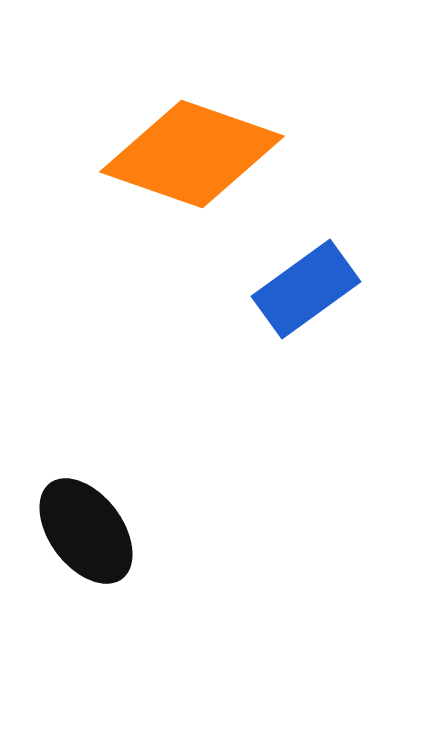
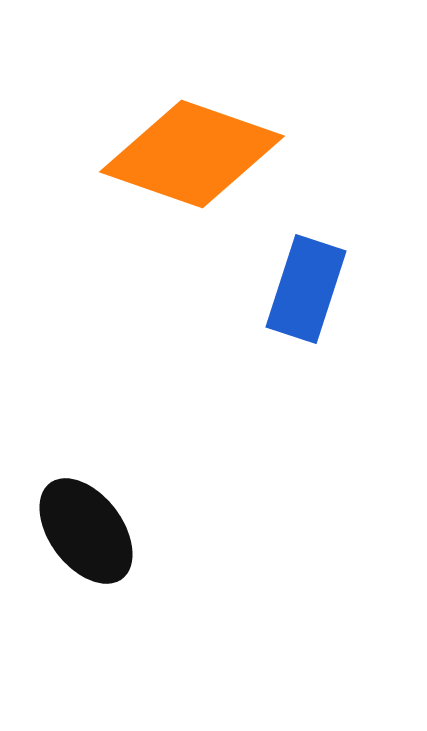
blue rectangle: rotated 36 degrees counterclockwise
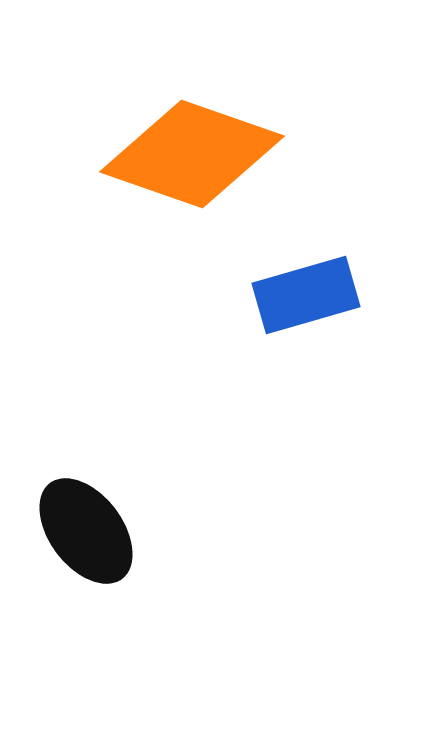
blue rectangle: moved 6 px down; rotated 56 degrees clockwise
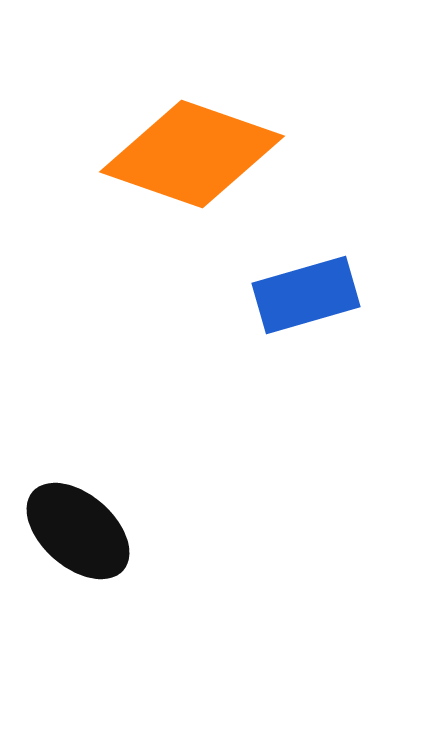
black ellipse: moved 8 px left; rotated 12 degrees counterclockwise
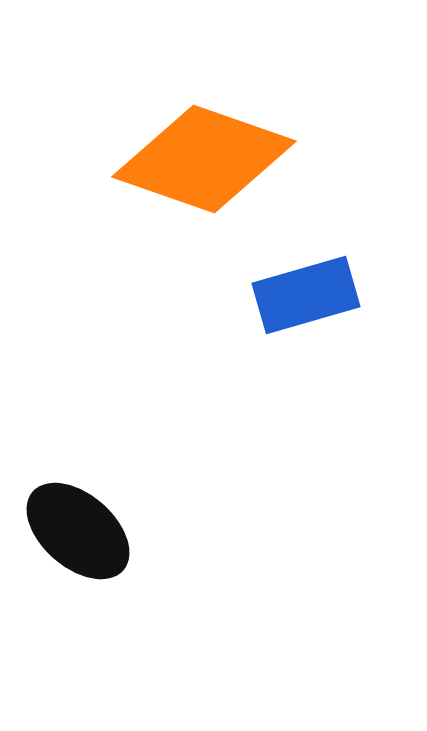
orange diamond: moved 12 px right, 5 px down
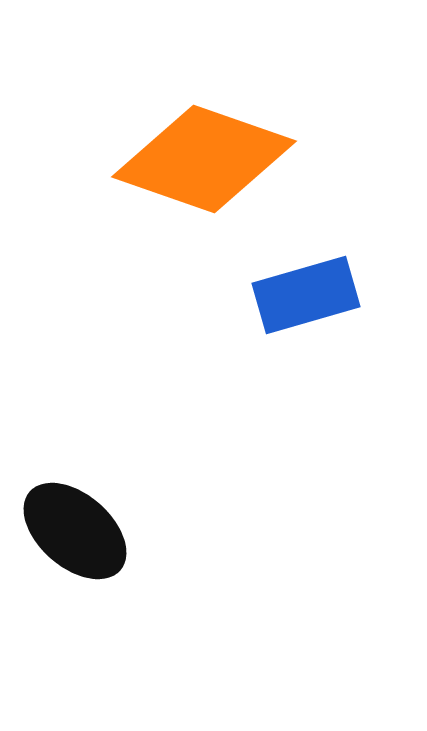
black ellipse: moved 3 px left
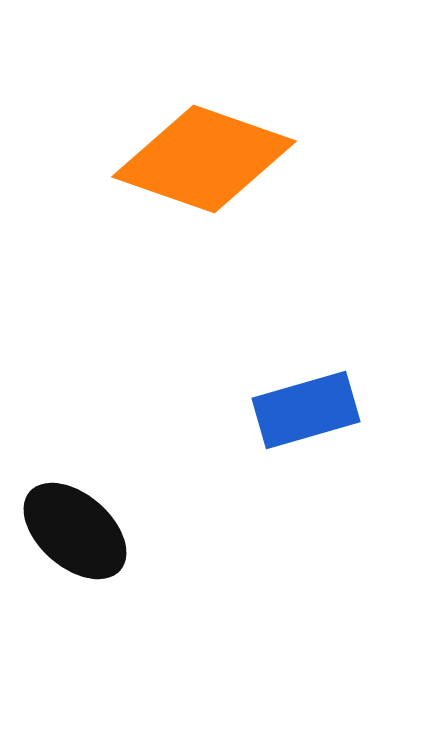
blue rectangle: moved 115 px down
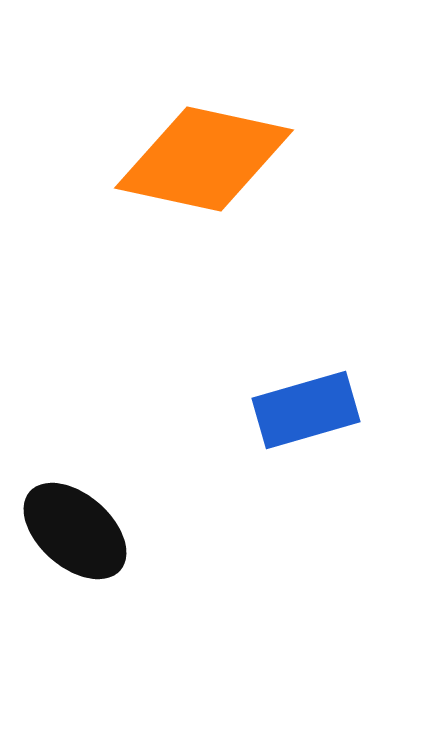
orange diamond: rotated 7 degrees counterclockwise
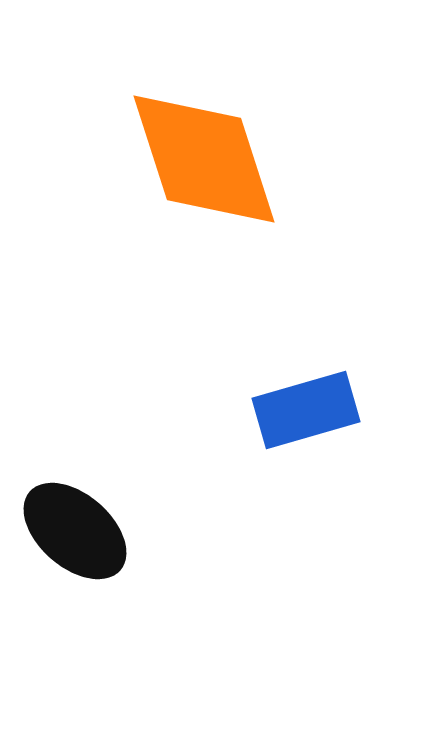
orange diamond: rotated 60 degrees clockwise
